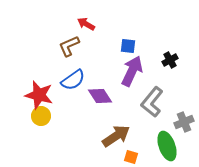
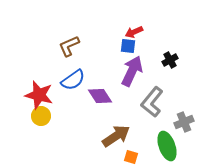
red arrow: moved 48 px right, 8 px down; rotated 54 degrees counterclockwise
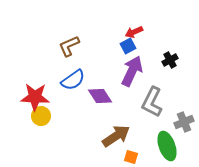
blue square: rotated 35 degrees counterclockwise
red star: moved 4 px left, 2 px down; rotated 12 degrees counterclockwise
gray L-shape: rotated 12 degrees counterclockwise
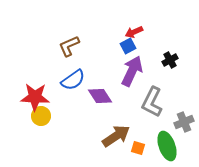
orange square: moved 7 px right, 9 px up
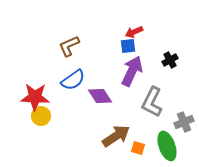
blue square: rotated 21 degrees clockwise
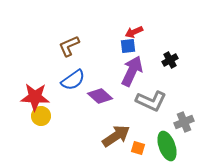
purple diamond: rotated 15 degrees counterclockwise
gray L-shape: moved 1 px left, 1 px up; rotated 92 degrees counterclockwise
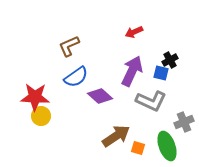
blue square: moved 33 px right, 27 px down; rotated 21 degrees clockwise
blue semicircle: moved 3 px right, 3 px up
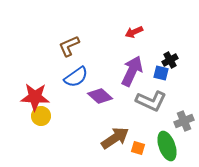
gray cross: moved 1 px up
brown arrow: moved 1 px left, 2 px down
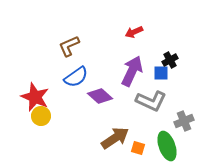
blue square: rotated 14 degrees counterclockwise
red star: rotated 20 degrees clockwise
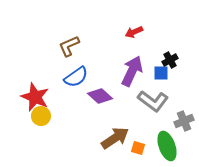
gray L-shape: moved 2 px right; rotated 12 degrees clockwise
